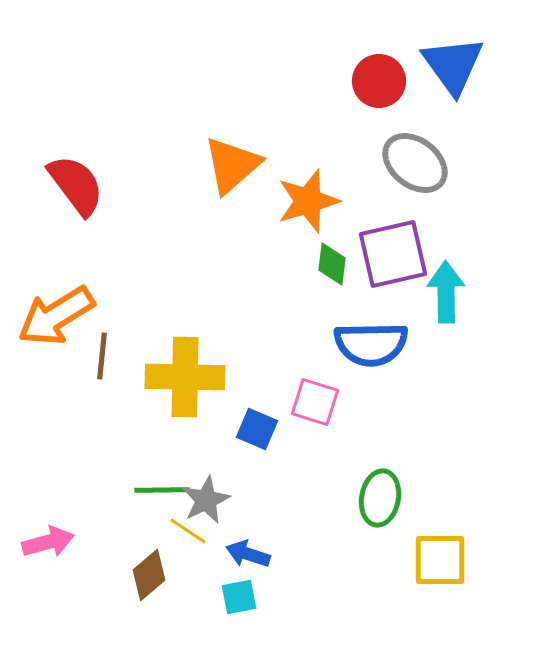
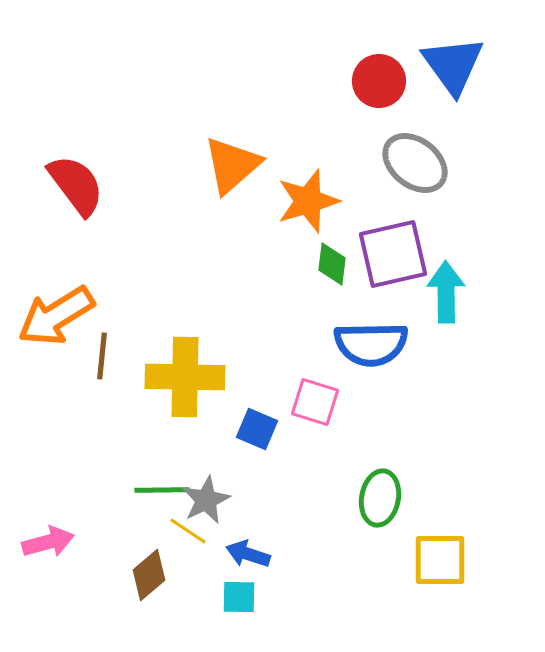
cyan square: rotated 12 degrees clockwise
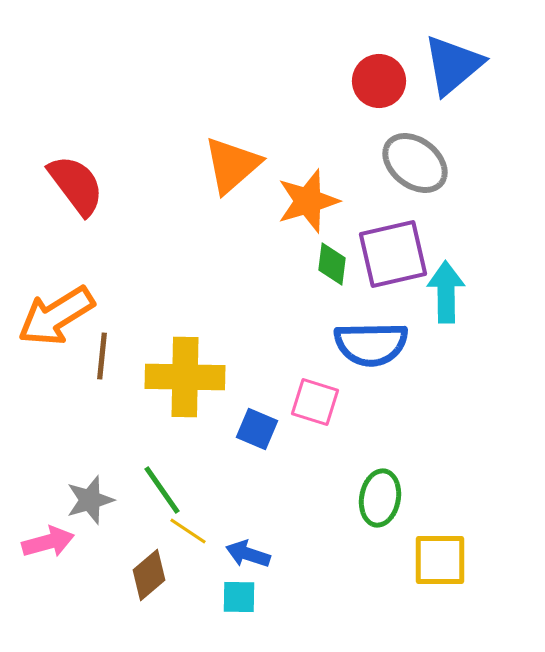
blue triangle: rotated 26 degrees clockwise
green line: rotated 56 degrees clockwise
gray star: moved 116 px left; rotated 9 degrees clockwise
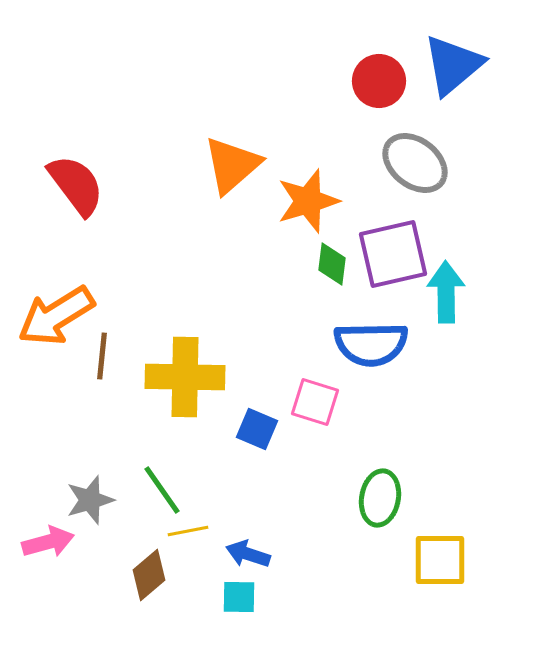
yellow line: rotated 45 degrees counterclockwise
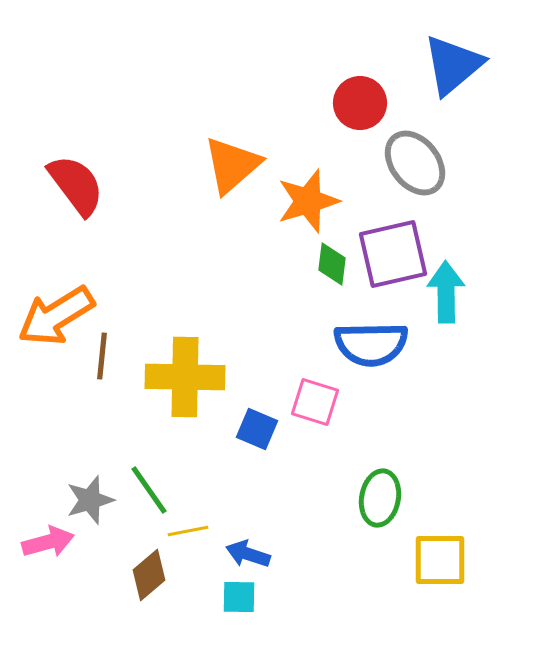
red circle: moved 19 px left, 22 px down
gray ellipse: rotated 14 degrees clockwise
green line: moved 13 px left
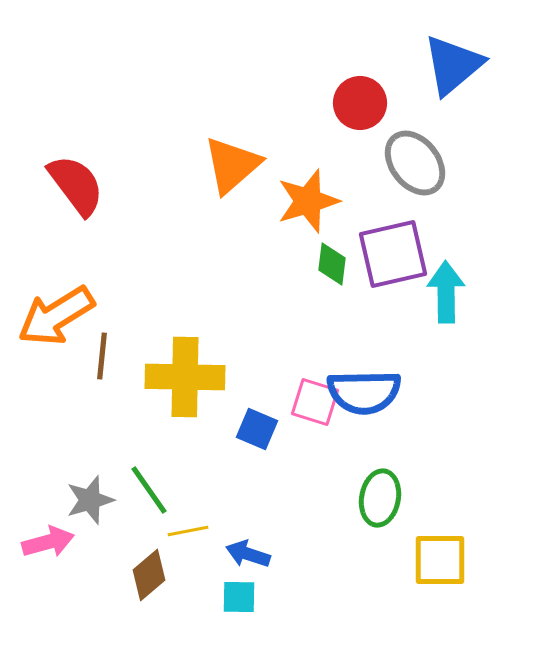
blue semicircle: moved 7 px left, 48 px down
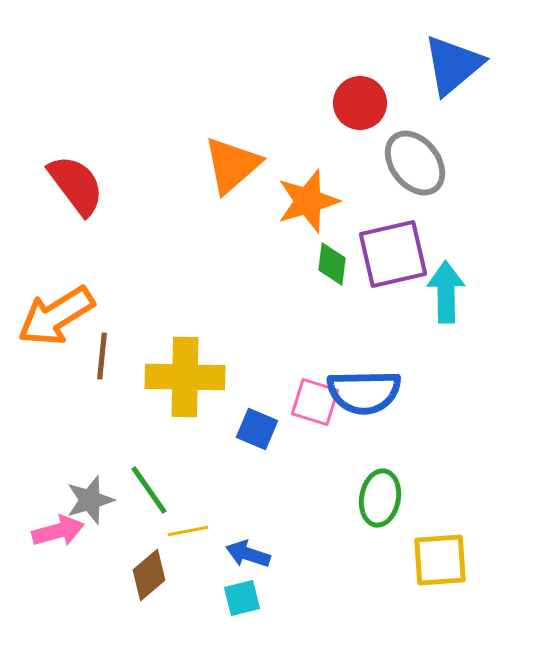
pink arrow: moved 10 px right, 11 px up
yellow square: rotated 4 degrees counterclockwise
cyan square: moved 3 px right, 1 px down; rotated 15 degrees counterclockwise
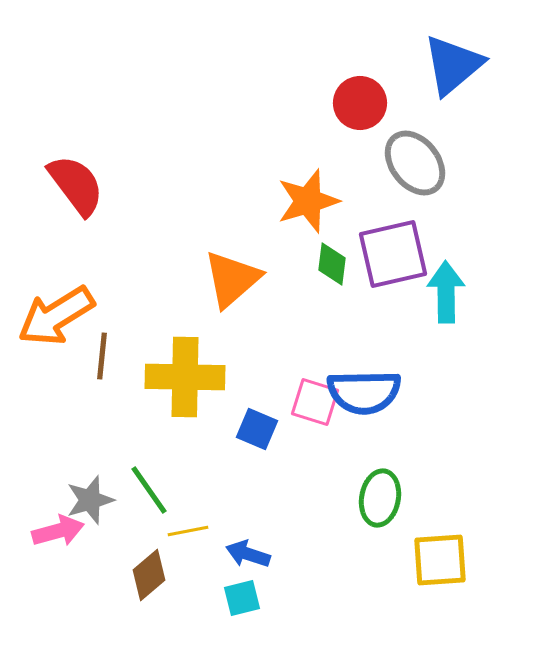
orange triangle: moved 114 px down
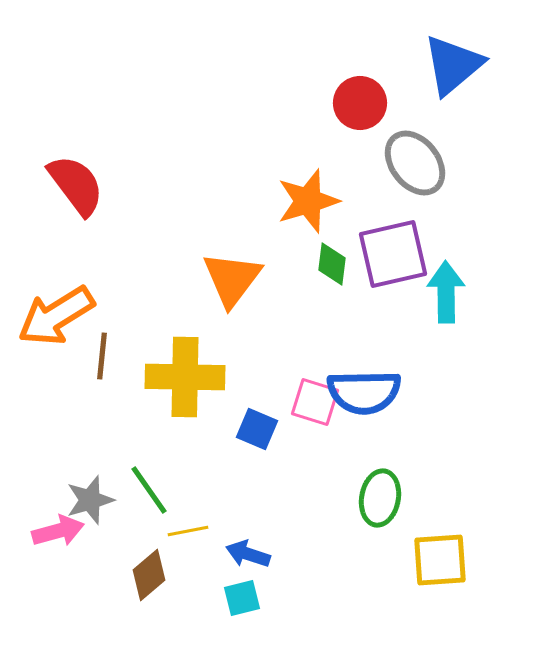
orange triangle: rotated 12 degrees counterclockwise
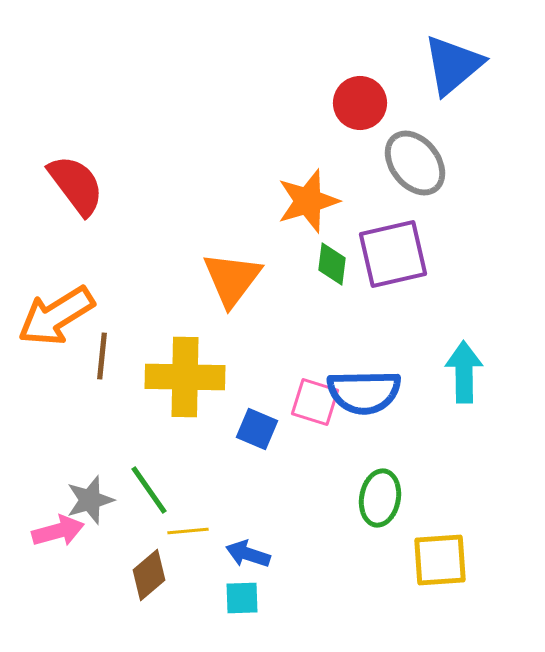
cyan arrow: moved 18 px right, 80 px down
yellow line: rotated 6 degrees clockwise
cyan square: rotated 12 degrees clockwise
